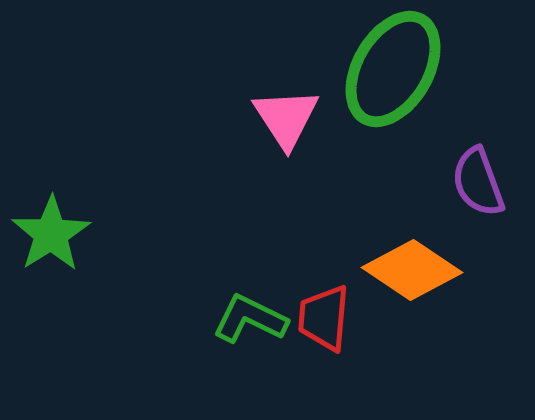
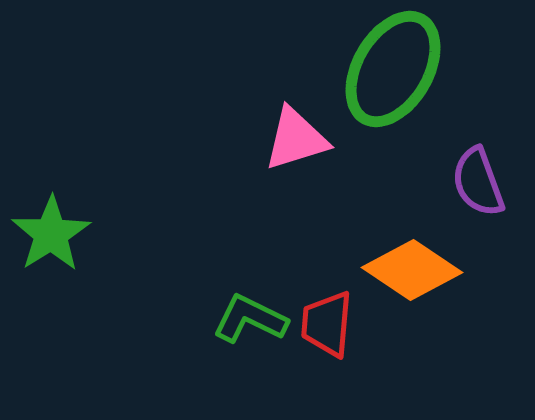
pink triangle: moved 10 px right, 21 px down; rotated 46 degrees clockwise
red trapezoid: moved 3 px right, 6 px down
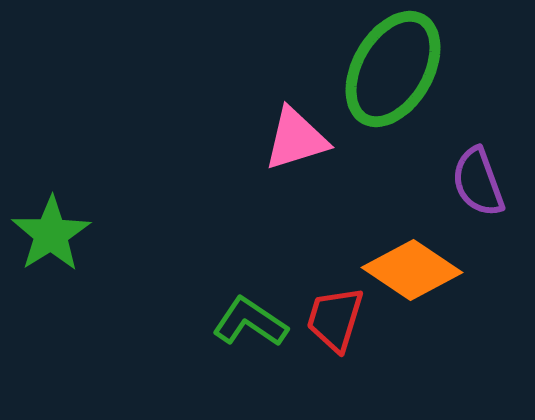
green L-shape: moved 3 px down; rotated 8 degrees clockwise
red trapezoid: moved 8 px right, 5 px up; rotated 12 degrees clockwise
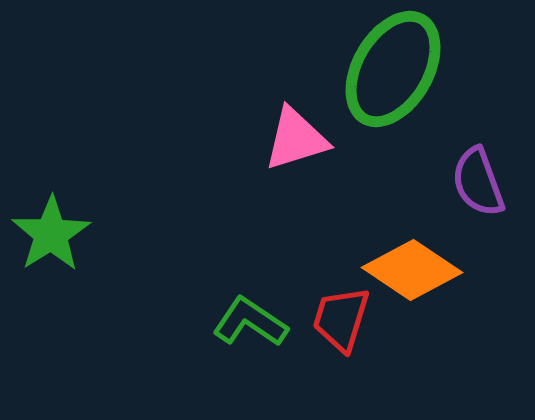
red trapezoid: moved 6 px right
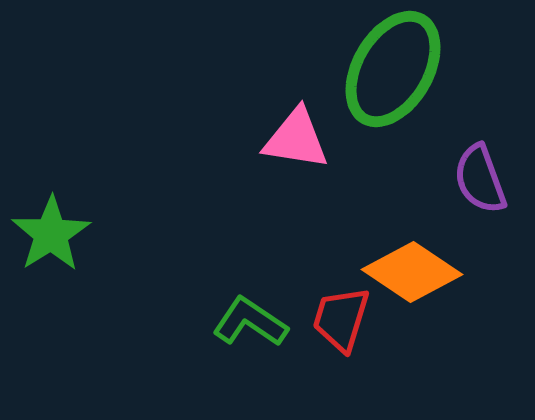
pink triangle: rotated 26 degrees clockwise
purple semicircle: moved 2 px right, 3 px up
orange diamond: moved 2 px down
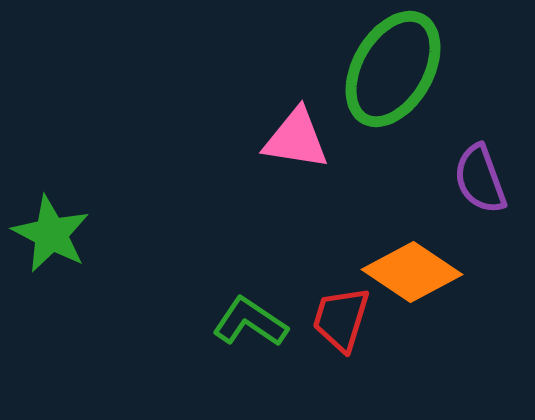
green star: rotated 12 degrees counterclockwise
